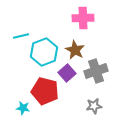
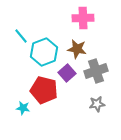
cyan line: rotated 63 degrees clockwise
brown star: moved 2 px right, 1 px up; rotated 18 degrees counterclockwise
red pentagon: moved 1 px left, 1 px up
gray star: moved 3 px right, 2 px up
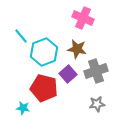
pink cross: rotated 25 degrees clockwise
purple square: moved 1 px right, 1 px down
red pentagon: moved 2 px up
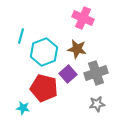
cyan line: rotated 56 degrees clockwise
gray cross: moved 2 px down
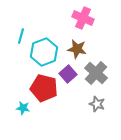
gray cross: rotated 30 degrees counterclockwise
gray star: rotated 28 degrees clockwise
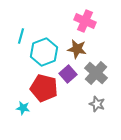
pink cross: moved 2 px right, 3 px down
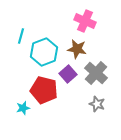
red pentagon: moved 2 px down
cyan star: rotated 24 degrees counterclockwise
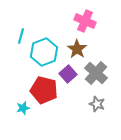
brown star: rotated 24 degrees clockwise
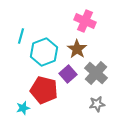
gray star: rotated 28 degrees counterclockwise
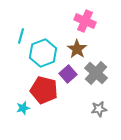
cyan hexagon: moved 1 px left, 1 px down
gray star: moved 2 px right, 5 px down
